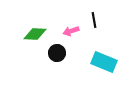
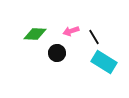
black line: moved 17 px down; rotated 21 degrees counterclockwise
cyan rectangle: rotated 10 degrees clockwise
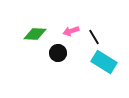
black circle: moved 1 px right
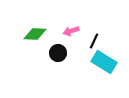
black line: moved 4 px down; rotated 56 degrees clockwise
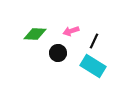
cyan rectangle: moved 11 px left, 4 px down
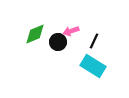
green diamond: rotated 25 degrees counterclockwise
black circle: moved 11 px up
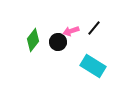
green diamond: moved 2 px left, 6 px down; rotated 30 degrees counterclockwise
black line: moved 13 px up; rotated 14 degrees clockwise
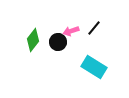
cyan rectangle: moved 1 px right, 1 px down
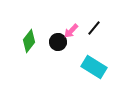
pink arrow: rotated 28 degrees counterclockwise
green diamond: moved 4 px left, 1 px down
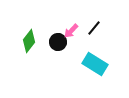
cyan rectangle: moved 1 px right, 3 px up
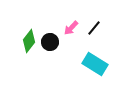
pink arrow: moved 3 px up
black circle: moved 8 px left
